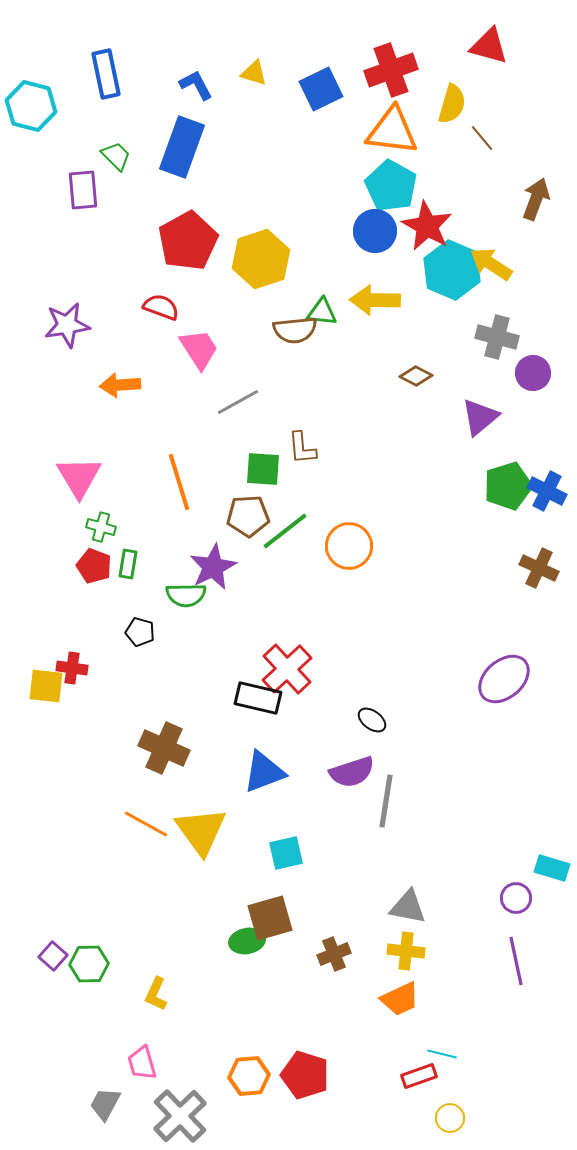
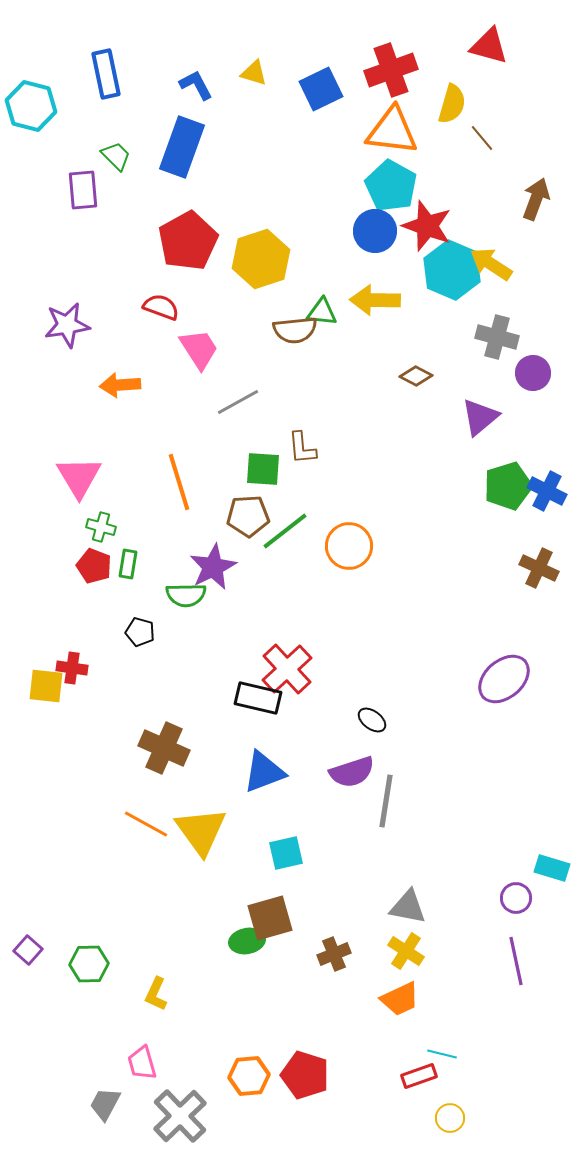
red star at (427, 226): rotated 9 degrees counterclockwise
yellow cross at (406, 951): rotated 27 degrees clockwise
purple square at (53, 956): moved 25 px left, 6 px up
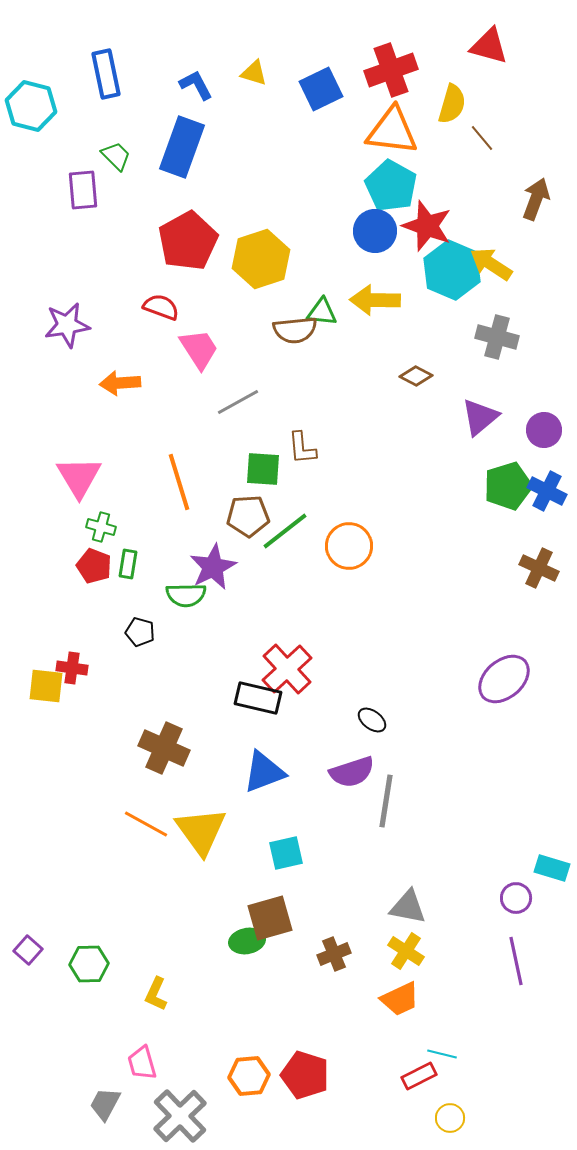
purple circle at (533, 373): moved 11 px right, 57 px down
orange arrow at (120, 385): moved 2 px up
red rectangle at (419, 1076): rotated 8 degrees counterclockwise
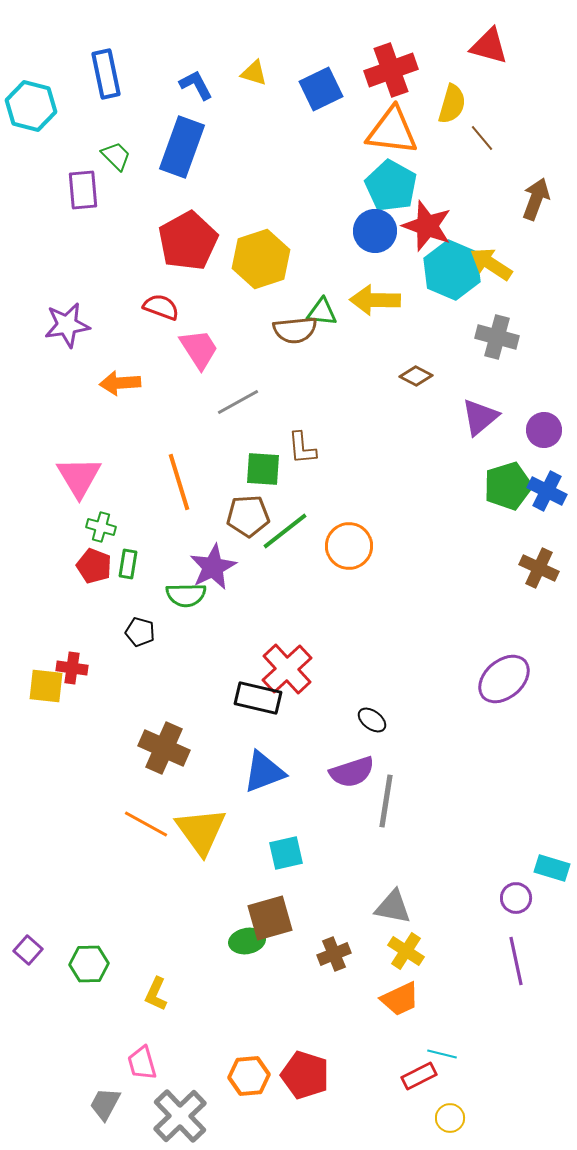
gray triangle at (408, 907): moved 15 px left
